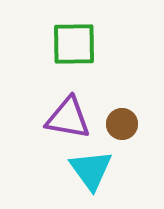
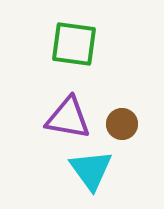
green square: rotated 9 degrees clockwise
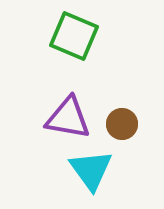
green square: moved 8 px up; rotated 15 degrees clockwise
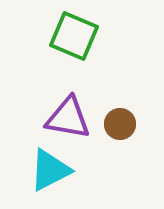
brown circle: moved 2 px left
cyan triangle: moved 41 px left; rotated 39 degrees clockwise
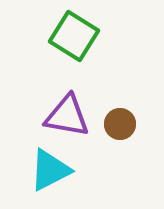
green square: rotated 9 degrees clockwise
purple triangle: moved 1 px left, 2 px up
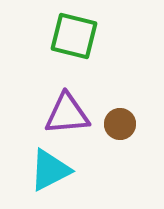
green square: rotated 18 degrees counterclockwise
purple triangle: moved 2 px up; rotated 15 degrees counterclockwise
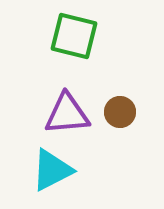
brown circle: moved 12 px up
cyan triangle: moved 2 px right
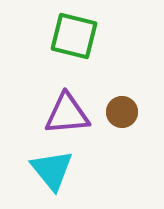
brown circle: moved 2 px right
cyan triangle: rotated 42 degrees counterclockwise
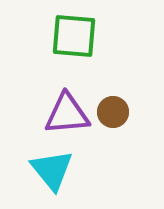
green square: rotated 9 degrees counterclockwise
brown circle: moved 9 px left
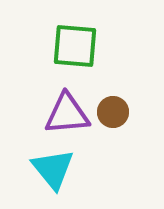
green square: moved 1 px right, 10 px down
cyan triangle: moved 1 px right, 1 px up
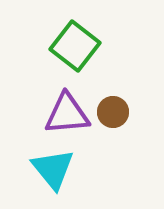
green square: rotated 33 degrees clockwise
